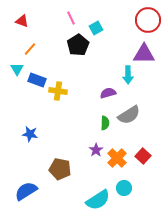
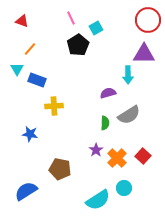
yellow cross: moved 4 px left, 15 px down; rotated 12 degrees counterclockwise
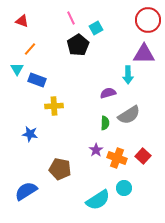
orange cross: rotated 24 degrees counterclockwise
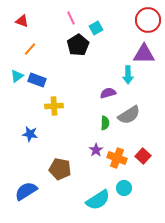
cyan triangle: moved 7 px down; rotated 24 degrees clockwise
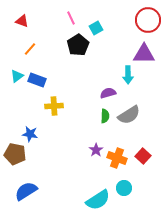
green semicircle: moved 7 px up
brown pentagon: moved 45 px left, 15 px up
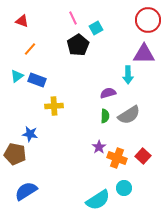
pink line: moved 2 px right
purple star: moved 3 px right, 3 px up
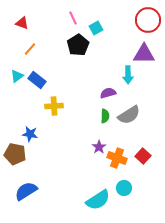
red triangle: moved 2 px down
blue rectangle: rotated 18 degrees clockwise
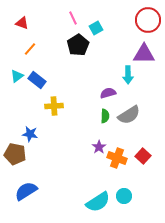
cyan circle: moved 8 px down
cyan semicircle: moved 2 px down
